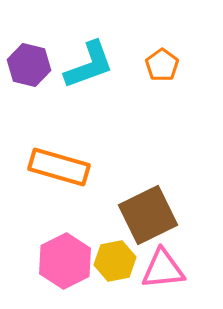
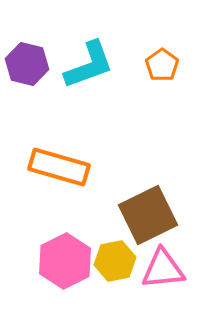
purple hexagon: moved 2 px left, 1 px up
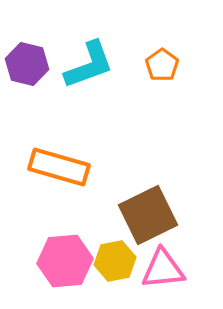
pink hexagon: rotated 22 degrees clockwise
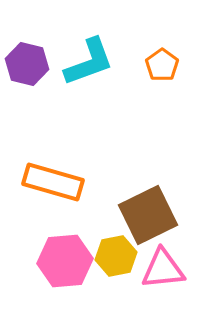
cyan L-shape: moved 3 px up
orange rectangle: moved 6 px left, 15 px down
yellow hexagon: moved 1 px right, 5 px up
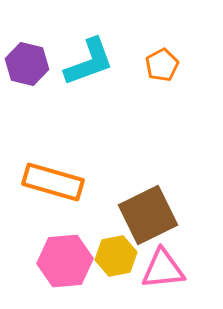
orange pentagon: rotated 8 degrees clockwise
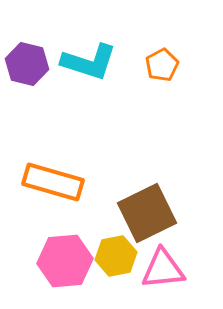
cyan L-shape: rotated 38 degrees clockwise
brown square: moved 1 px left, 2 px up
